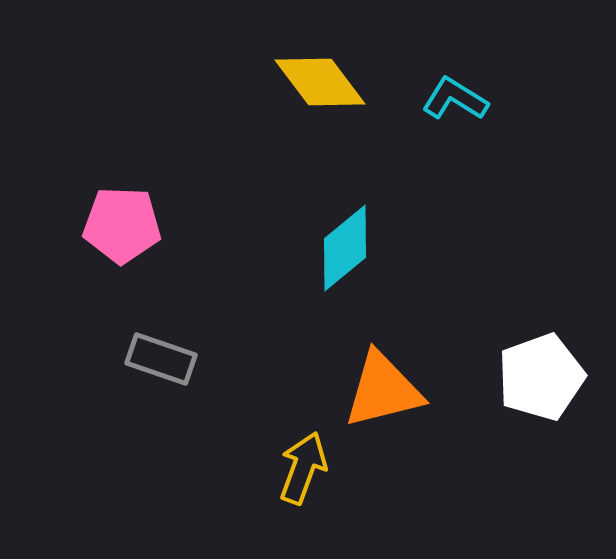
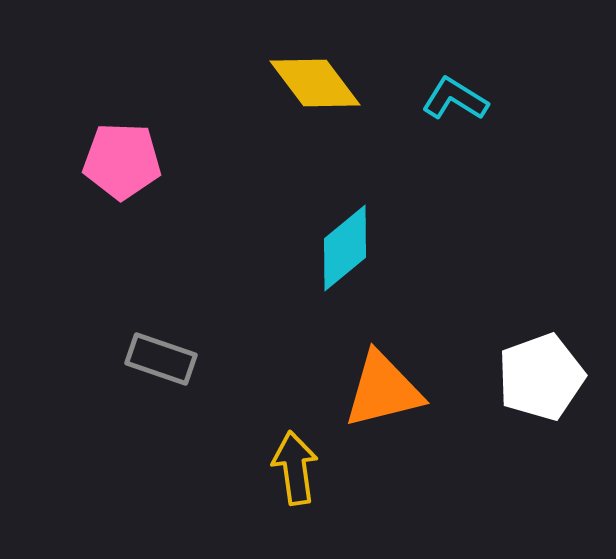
yellow diamond: moved 5 px left, 1 px down
pink pentagon: moved 64 px up
yellow arrow: moved 8 px left; rotated 28 degrees counterclockwise
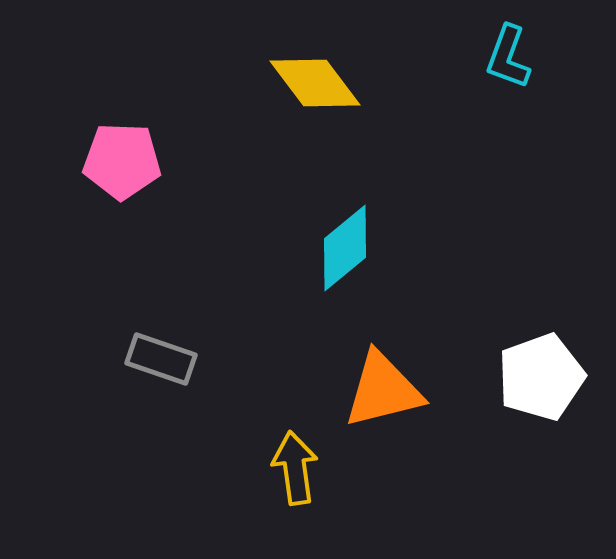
cyan L-shape: moved 53 px right, 42 px up; rotated 102 degrees counterclockwise
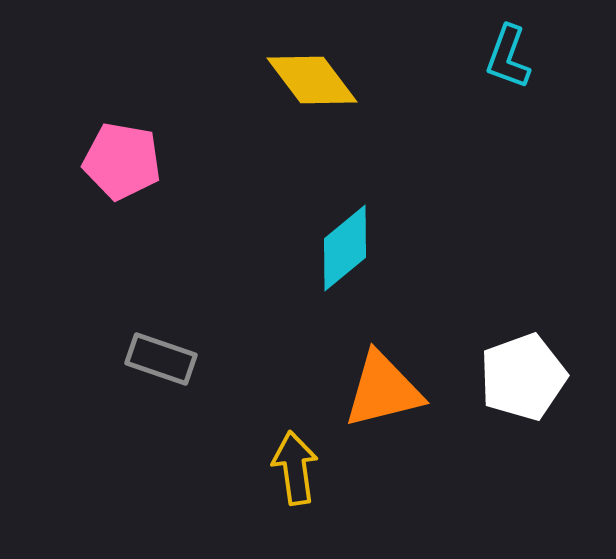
yellow diamond: moved 3 px left, 3 px up
pink pentagon: rotated 8 degrees clockwise
white pentagon: moved 18 px left
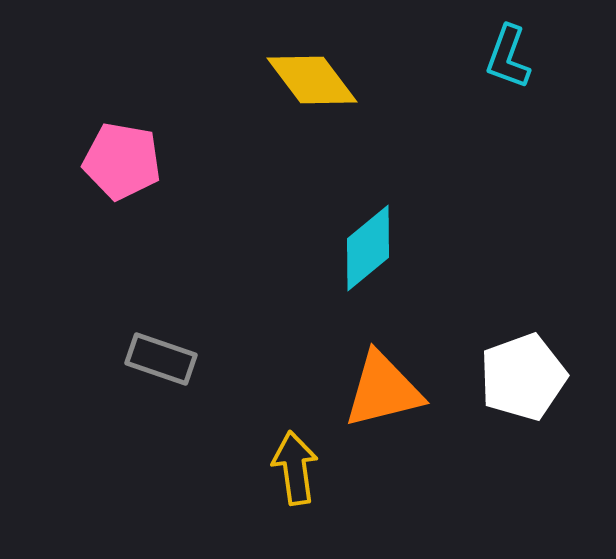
cyan diamond: moved 23 px right
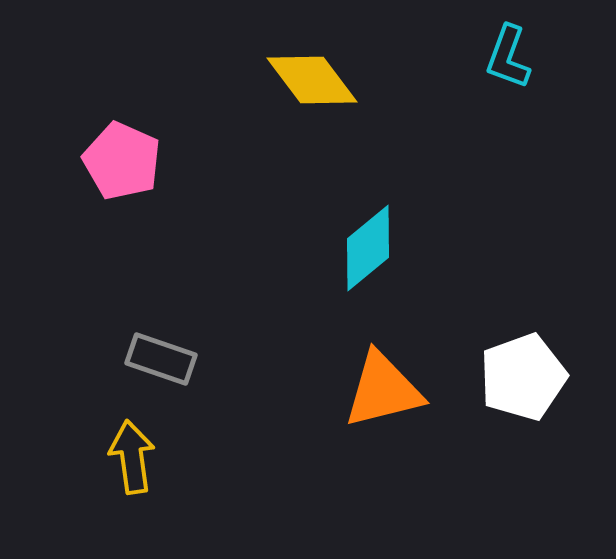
pink pentagon: rotated 14 degrees clockwise
yellow arrow: moved 163 px left, 11 px up
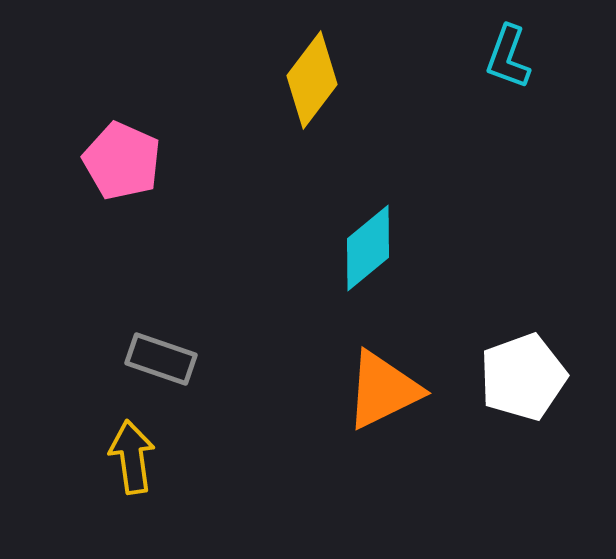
yellow diamond: rotated 74 degrees clockwise
orange triangle: rotated 12 degrees counterclockwise
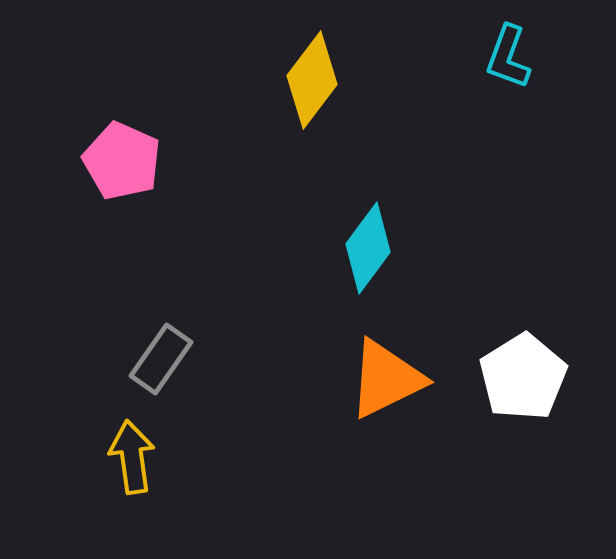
cyan diamond: rotated 14 degrees counterclockwise
gray rectangle: rotated 74 degrees counterclockwise
white pentagon: rotated 12 degrees counterclockwise
orange triangle: moved 3 px right, 11 px up
